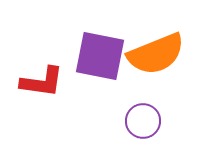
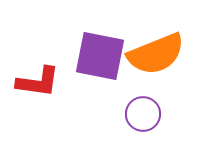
red L-shape: moved 4 px left
purple circle: moved 7 px up
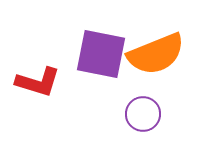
purple square: moved 1 px right, 2 px up
red L-shape: rotated 9 degrees clockwise
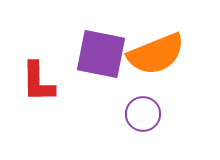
red L-shape: rotated 72 degrees clockwise
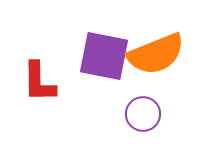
purple square: moved 3 px right, 2 px down
red L-shape: moved 1 px right
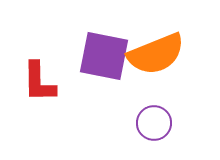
purple circle: moved 11 px right, 9 px down
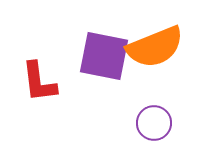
orange semicircle: moved 1 px left, 7 px up
red L-shape: rotated 6 degrees counterclockwise
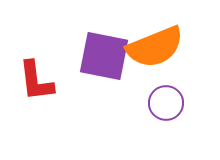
red L-shape: moved 3 px left, 1 px up
purple circle: moved 12 px right, 20 px up
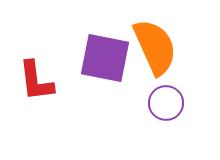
orange semicircle: rotated 92 degrees counterclockwise
purple square: moved 1 px right, 2 px down
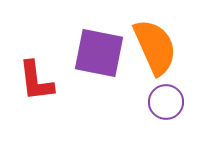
purple square: moved 6 px left, 5 px up
purple circle: moved 1 px up
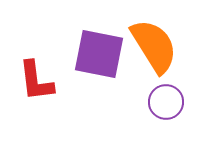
orange semicircle: moved 1 px left, 1 px up; rotated 8 degrees counterclockwise
purple square: moved 1 px down
